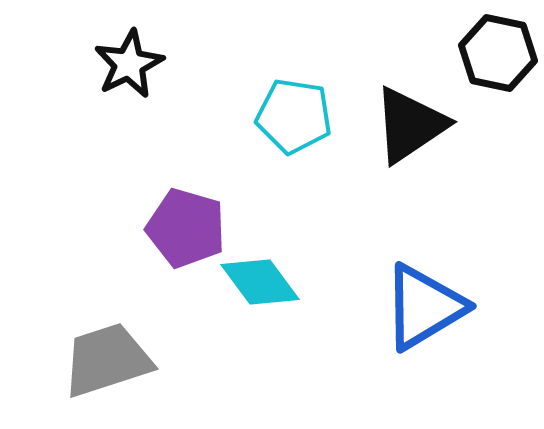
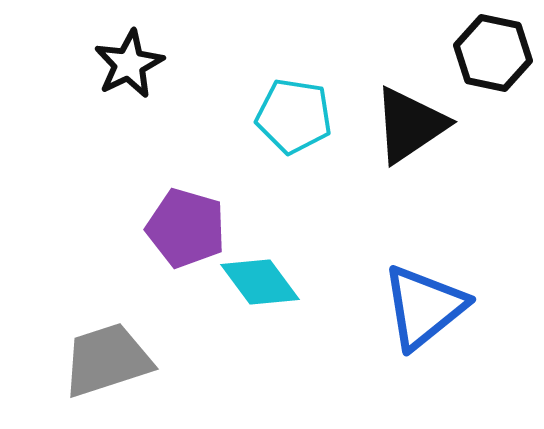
black hexagon: moved 5 px left
blue triangle: rotated 8 degrees counterclockwise
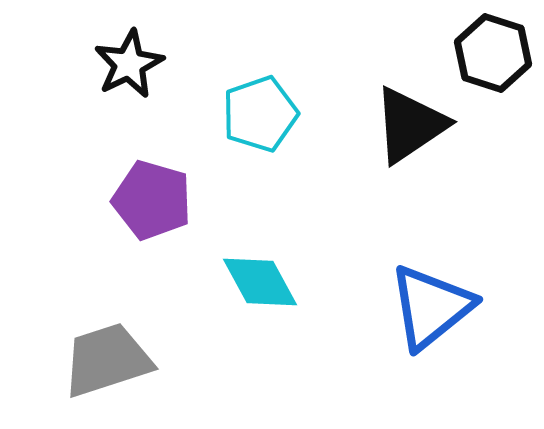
black hexagon: rotated 6 degrees clockwise
cyan pentagon: moved 34 px left, 2 px up; rotated 28 degrees counterclockwise
purple pentagon: moved 34 px left, 28 px up
cyan diamond: rotated 8 degrees clockwise
blue triangle: moved 7 px right
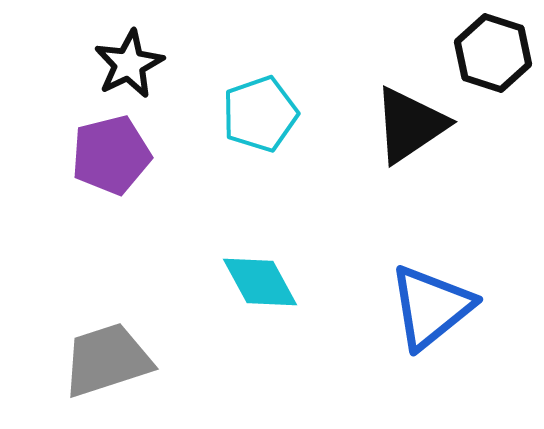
purple pentagon: moved 41 px left, 45 px up; rotated 30 degrees counterclockwise
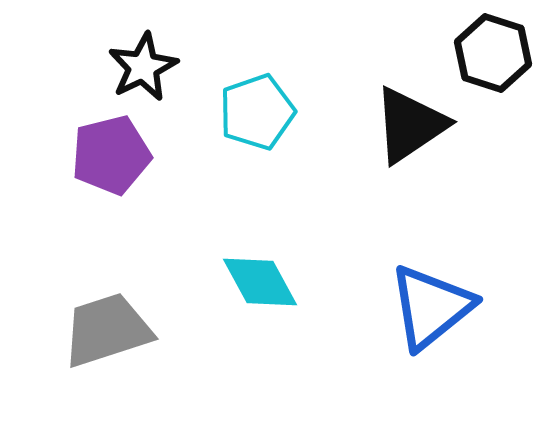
black star: moved 14 px right, 3 px down
cyan pentagon: moved 3 px left, 2 px up
gray trapezoid: moved 30 px up
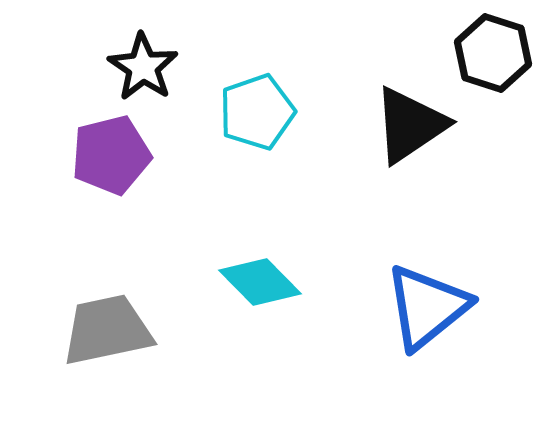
black star: rotated 12 degrees counterclockwise
cyan diamond: rotated 16 degrees counterclockwise
blue triangle: moved 4 px left
gray trapezoid: rotated 6 degrees clockwise
